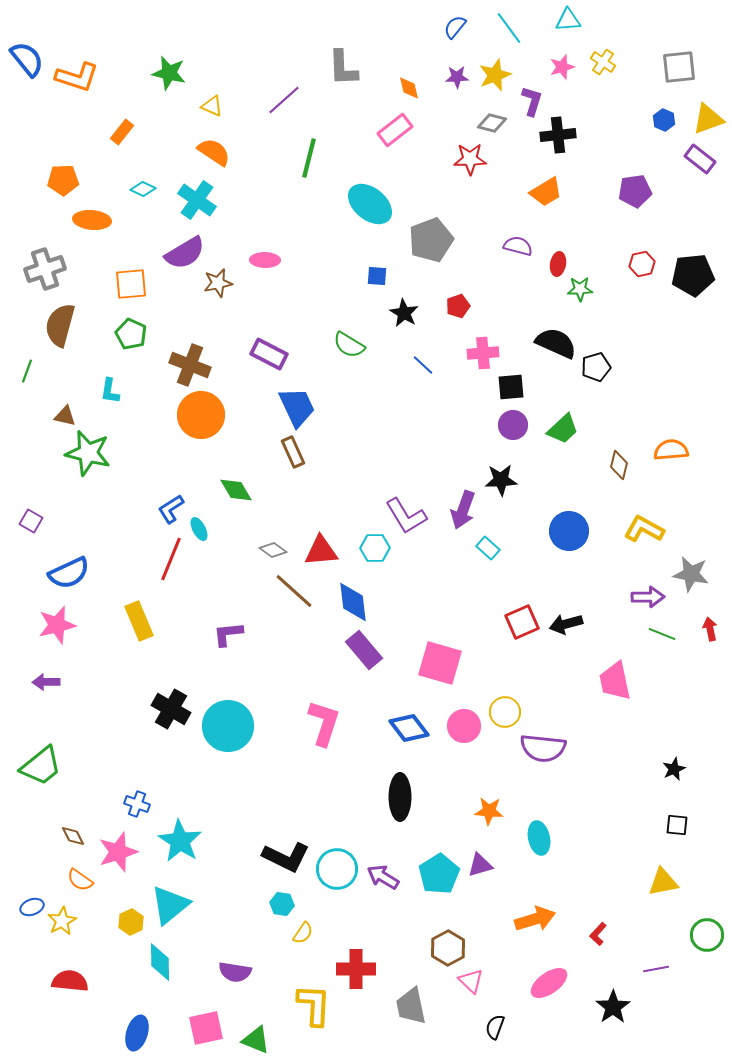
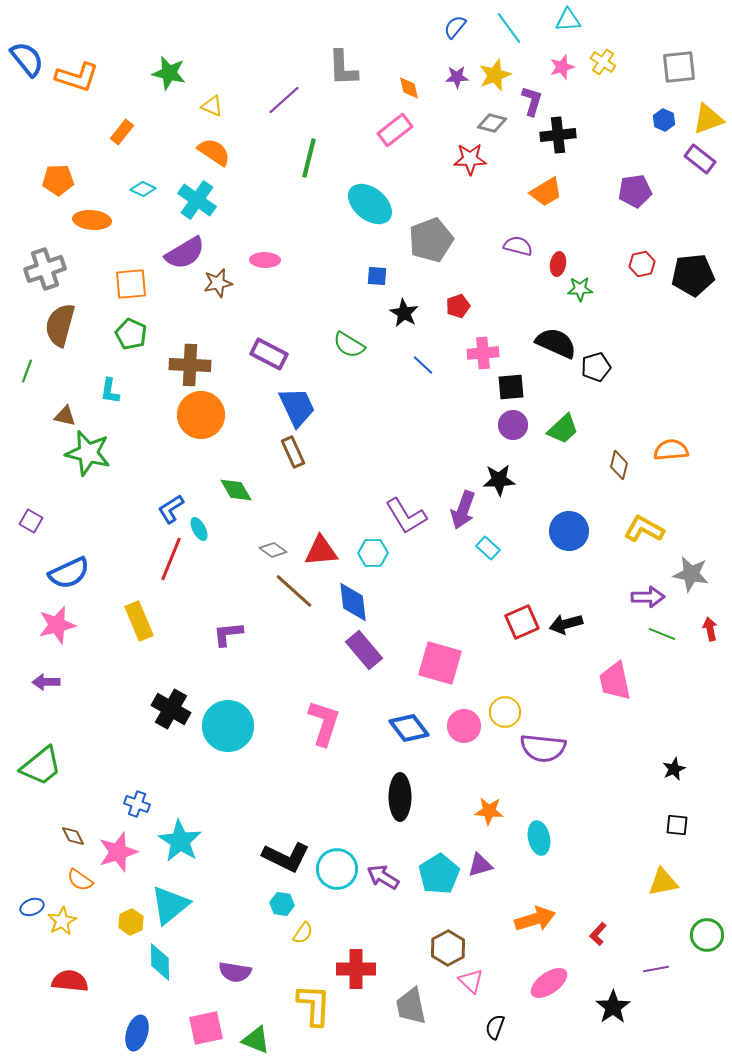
orange pentagon at (63, 180): moved 5 px left
brown cross at (190, 365): rotated 18 degrees counterclockwise
black star at (501, 480): moved 2 px left
cyan hexagon at (375, 548): moved 2 px left, 5 px down
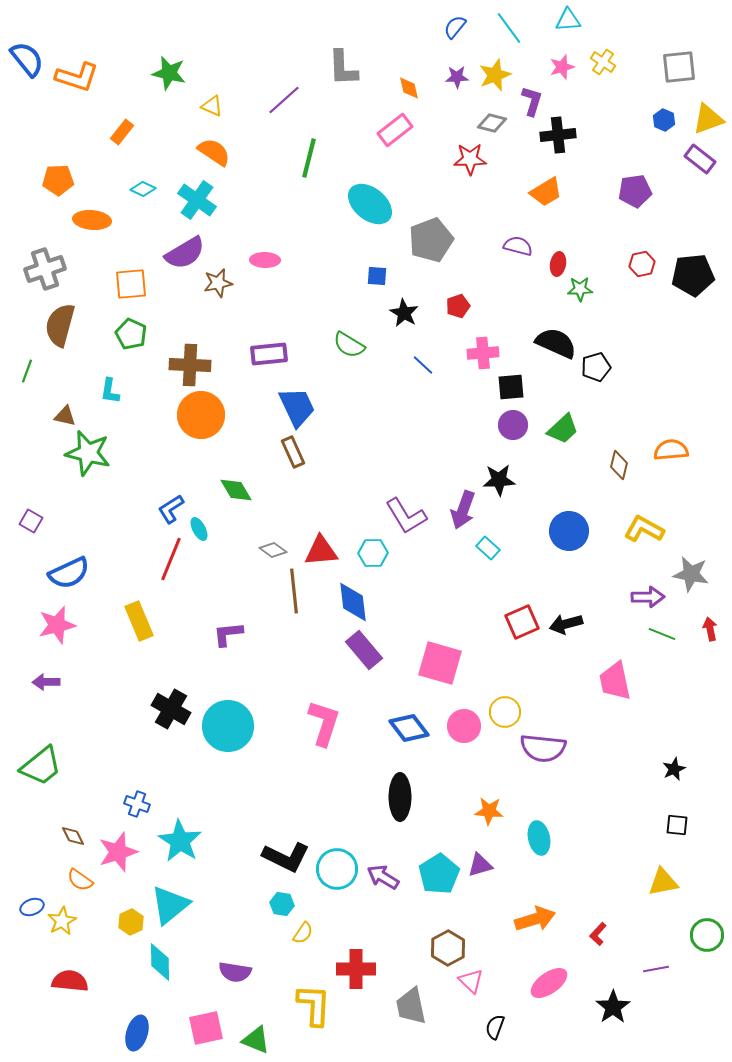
purple rectangle at (269, 354): rotated 33 degrees counterclockwise
brown line at (294, 591): rotated 42 degrees clockwise
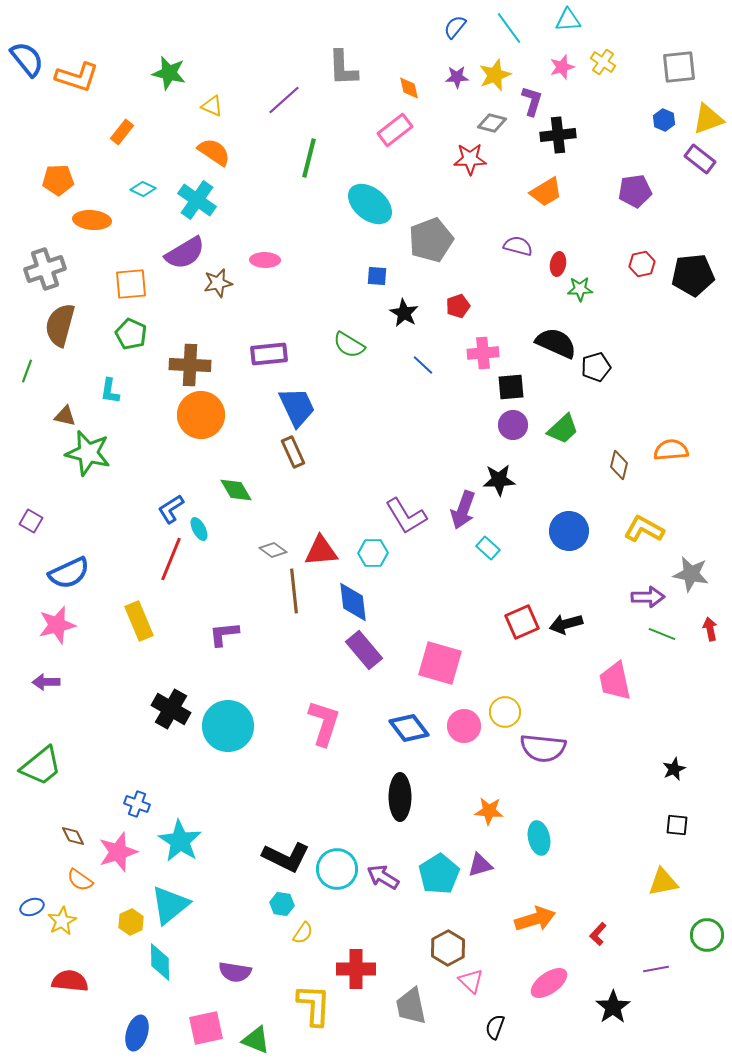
purple L-shape at (228, 634): moved 4 px left
